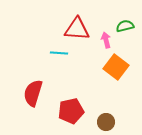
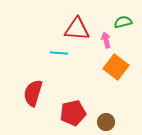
green semicircle: moved 2 px left, 4 px up
red pentagon: moved 2 px right, 2 px down
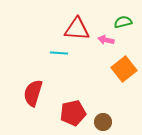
pink arrow: rotated 63 degrees counterclockwise
orange square: moved 8 px right, 2 px down; rotated 15 degrees clockwise
brown circle: moved 3 px left
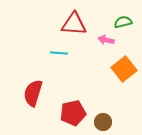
red triangle: moved 3 px left, 5 px up
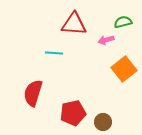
pink arrow: rotated 28 degrees counterclockwise
cyan line: moved 5 px left
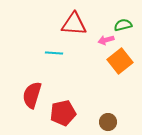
green semicircle: moved 3 px down
orange square: moved 4 px left, 8 px up
red semicircle: moved 1 px left, 2 px down
red pentagon: moved 10 px left
brown circle: moved 5 px right
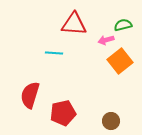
red semicircle: moved 2 px left
brown circle: moved 3 px right, 1 px up
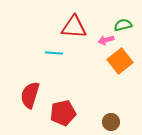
red triangle: moved 3 px down
brown circle: moved 1 px down
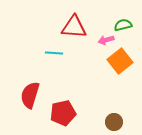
brown circle: moved 3 px right
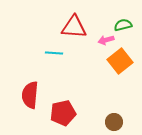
red semicircle: rotated 12 degrees counterclockwise
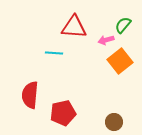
green semicircle: rotated 36 degrees counterclockwise
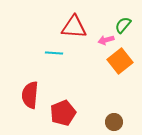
red pentagon: rotated 10 degrees counterclockwise
